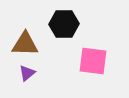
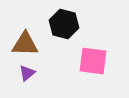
black hexagon: rotated 16 degrees clockwise
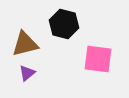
brown triangle: rotated 16 degrees counterclockwise
pink square: moved 5 px right, 2 px up
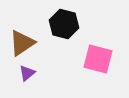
brown triangle: moved 3 px left, 1 px up; rotated 20 degrees counterclockwise
pink square: rotated 8 degrees clockwise
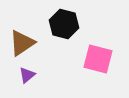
purple triangle: moved 2 px down
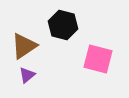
black hexagon: moved 1 px left, 1 px down
brown triangle: moved 2 px right, 3 px down
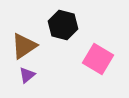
pink square: rotated 16 degrees clockwise
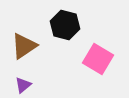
black hexagon: moved 2 px right
purple triangle: moved 4 px left, 10 px down
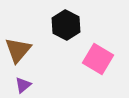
black hexagon: moved 1 px right; rotated 12 degrees clockwise
brown triangle: moved 6 px left, 4 px down; rotated 16 degrees counterclockwise
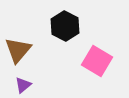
black hexagon: moved 1 px left, 1 px down
pink square: moved 1 px left, 2 px down
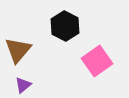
pink square: rotated 24 degrees clockwise
